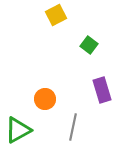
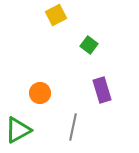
orange circle: moved 5 px left, 6 px up
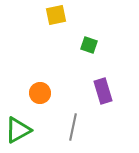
yellow square: rotated 15 degrees clockwise
green square: rotated 18 degrees counterclockwise
purple rectangle: moved 1 px right, 1 px down
